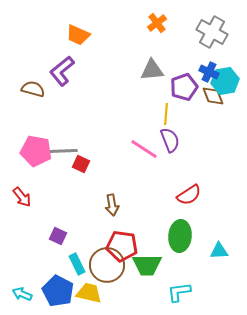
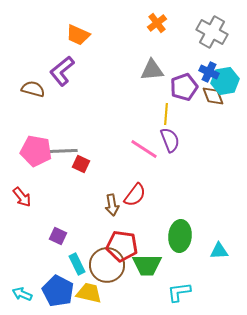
red semicircle: moved 54 px left; rotated 20 degrees counterclockwise
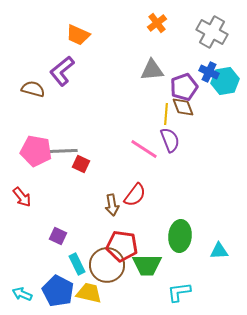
brown diamond: moved 30 px left, 11 px down
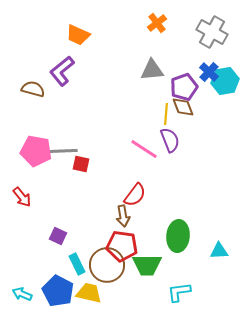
blue cross: rotated 18 degrees clockwise
red square: rotated 12 degrees counterclockwise
brown arrow: moved 11 px right, 11 px down
green ellipse: moved 2 px left
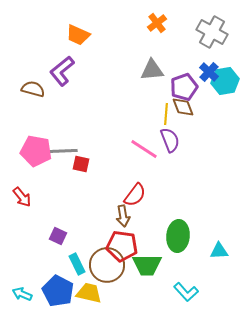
cyan L-shape: moved 7 px right; rotated 125 degrees counterclockwise
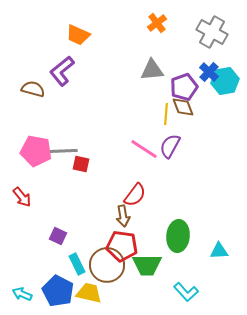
purple semicircle: moved 6 px down; rotated 130 degrees counterclockwise
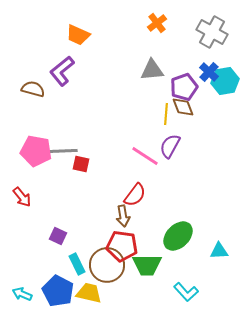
pink line: moved 1 px right, 7 px down
green ellipse: rotated 40 degrees clockwise
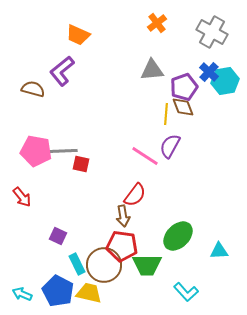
brown circle: moved 3 px left
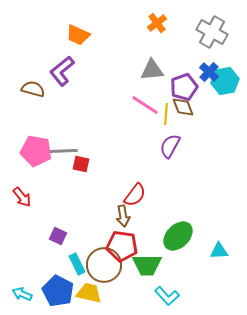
pink line: moved 51 px up
cyan L-shape: moved 19 px left, 4 px down
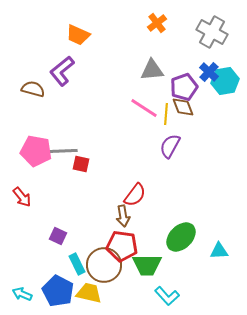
pink line: moved 1 px left, 3 px down
green ellipse: moved 3 px right, 1 px down
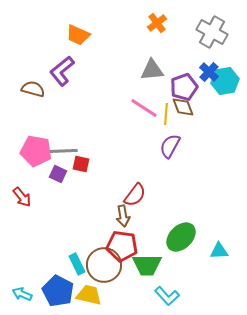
purple square: moved 62 px up
yellow trapezoid: moved 2 px down
